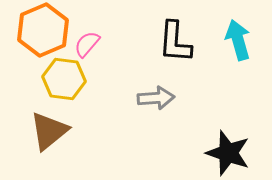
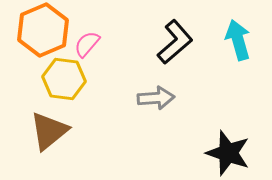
black L-shape: rotated 135 degrees counterclockwise
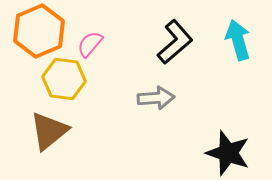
orange hexagon: moved 4 px left, 1 px down
pink semicircle: moved 3 px right
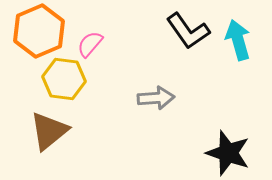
black L-shape: moved 13 px right, 11 px up; rotated 96 degrees clockwise
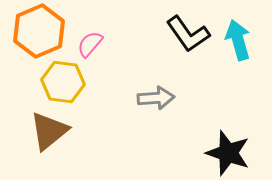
black L-shape: moved 3 px down
yellow hexagon: moved 1 px left, 3 px down
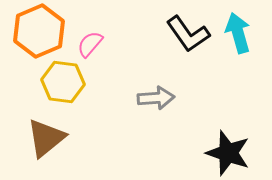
cyan arrow: moved 7 px up
brown triangle: moved 3 px left, 7 px down
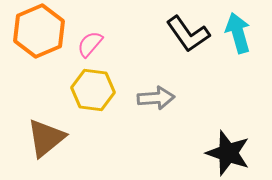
yellow hexagon: moved 30 px right, 8 px down
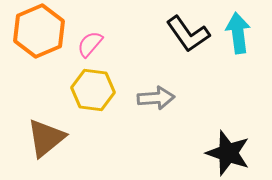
cyan arrow: rotated 9 degrees clockwise
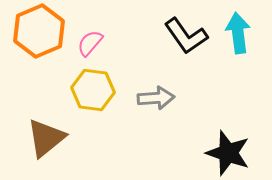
black L-shape: moved 2 px left, 2 px down
pink semicircle: moved 1 px up
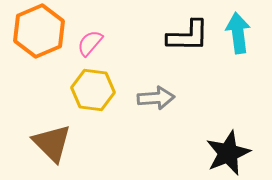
black L-shape: moved 2 px right; rotated 54 degrees counterclockwise
brown triangle: moved 6 px right, 5 px down; rotated 36 degrees counterclockwise
black star: rotated 30 degrees clockwise
